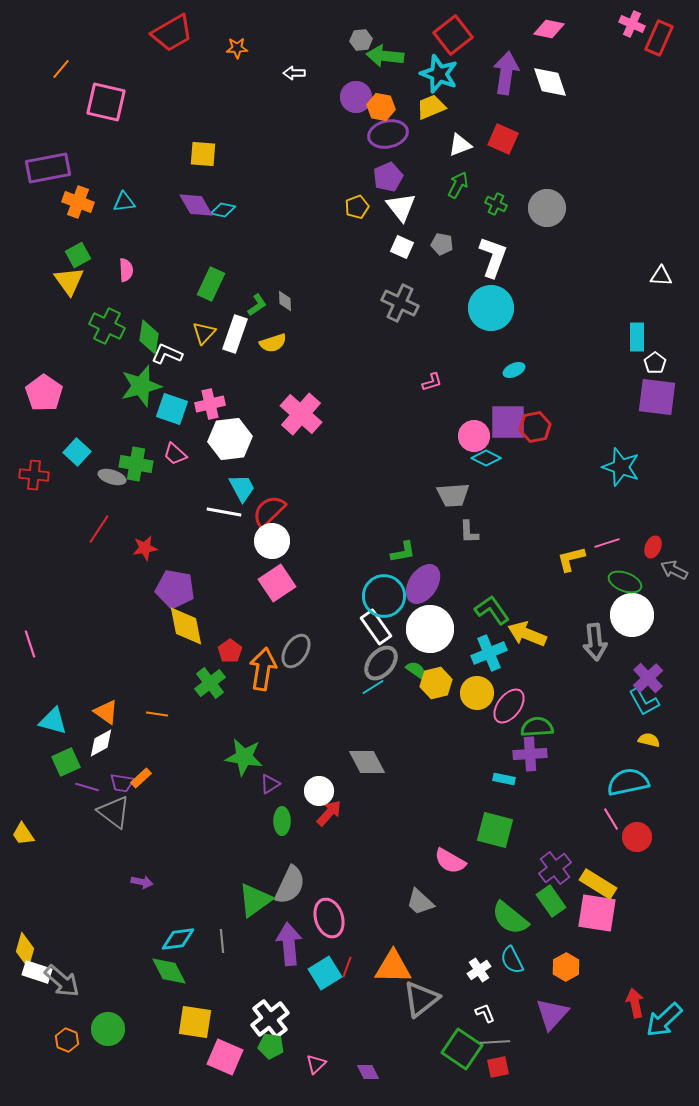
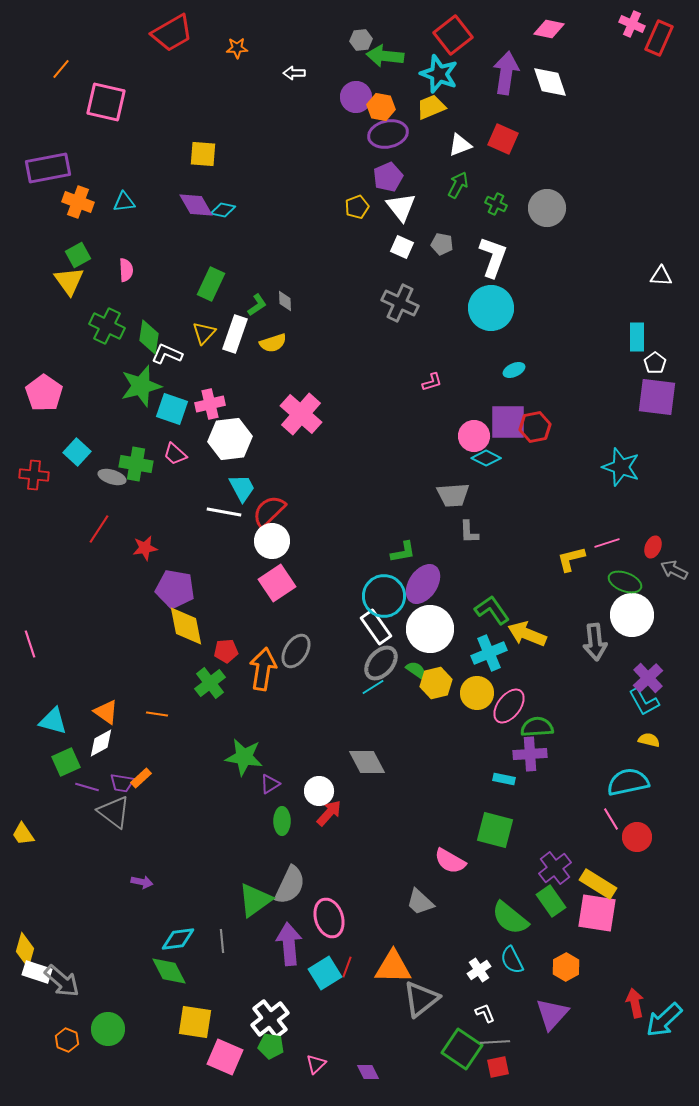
red pentagon at (230, 651): moved 4 px left; rotated 30 degrees clockwise
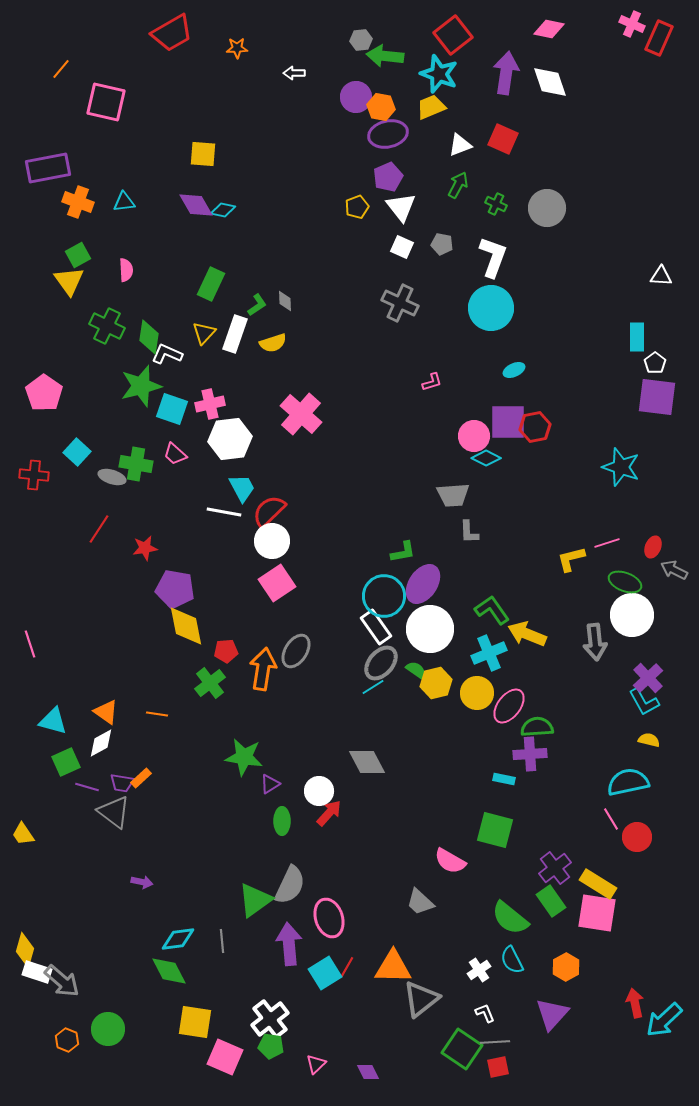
red line at (347, 967): rotated 10 degrees clockwise
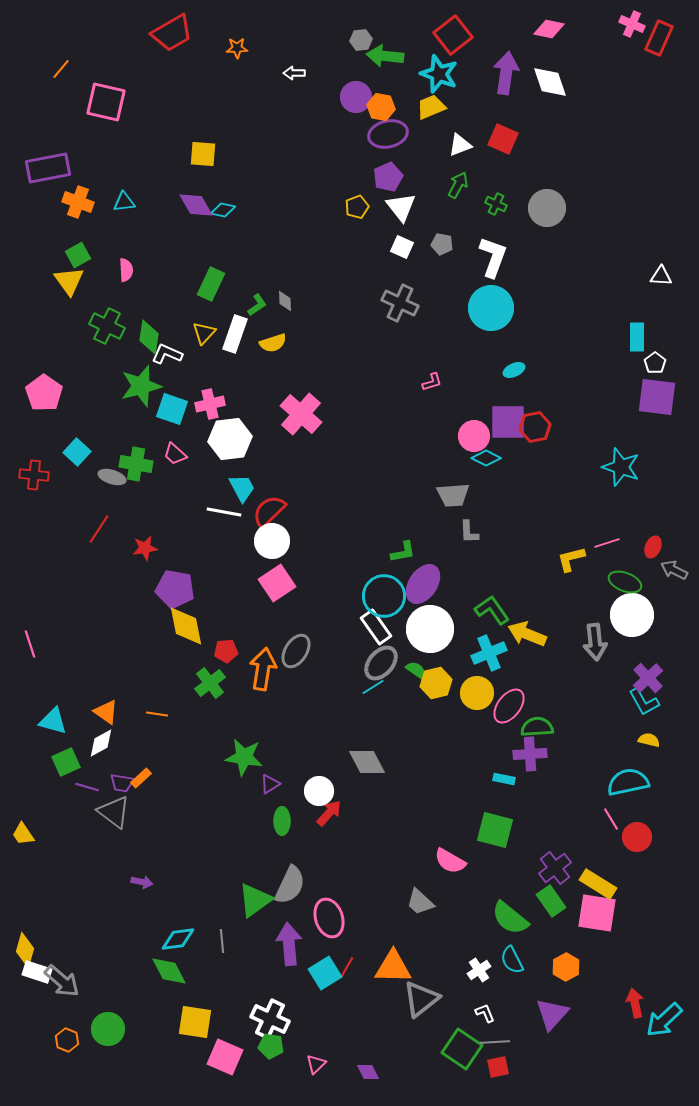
white cross at (270, 1019): rotated 27 degrees counterclockwise
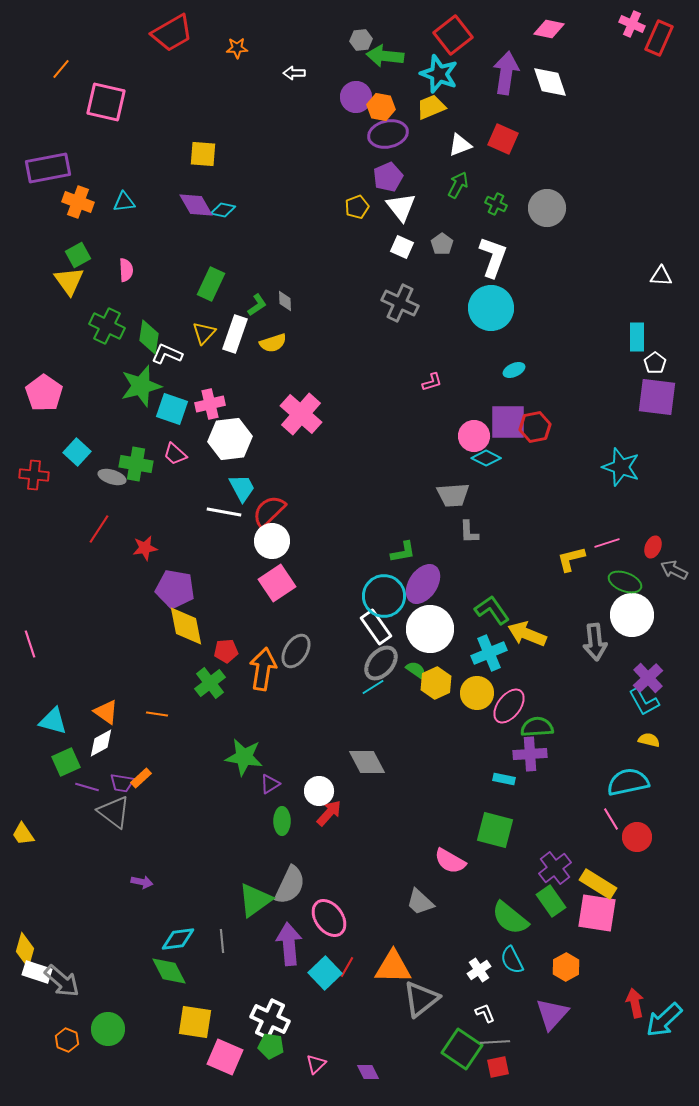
gray pentagon at (442, 244): rotated 25 degrees clockwise
yellow hexagon at (436, 683): rotated 12 degrees counterclockwise
pink ellipse at (329, 918): rotated 18 degrees counterclockwise
cyan square at (325, 973): rotated 12 degrees counterclockwise
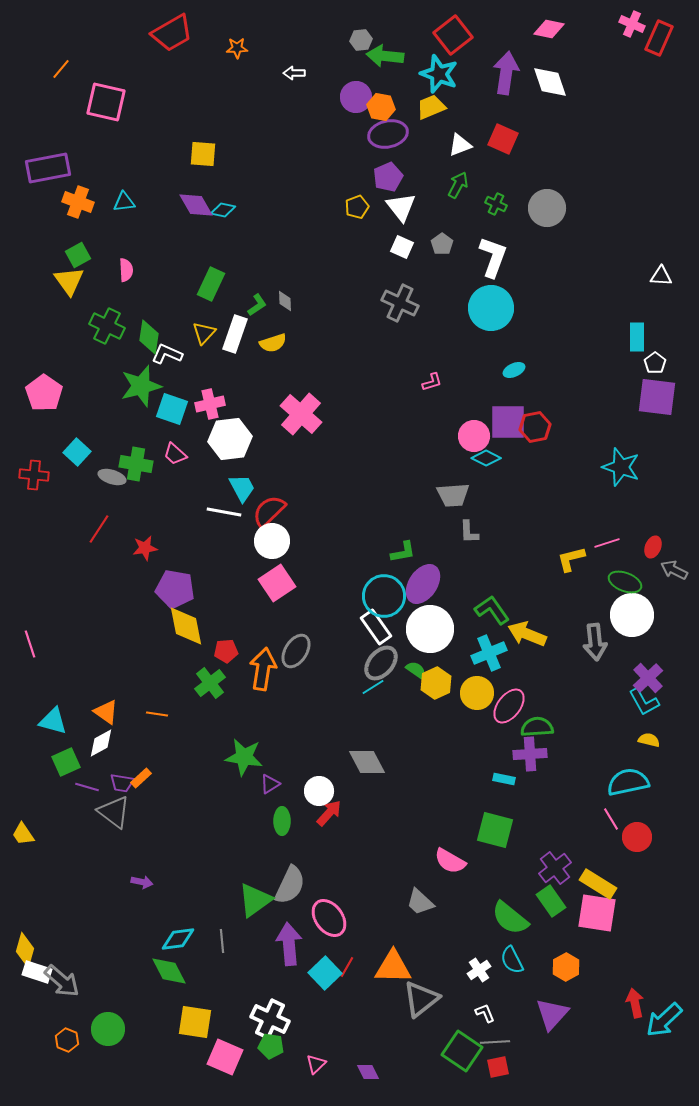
green square at (462, 1049): moved 2 px down
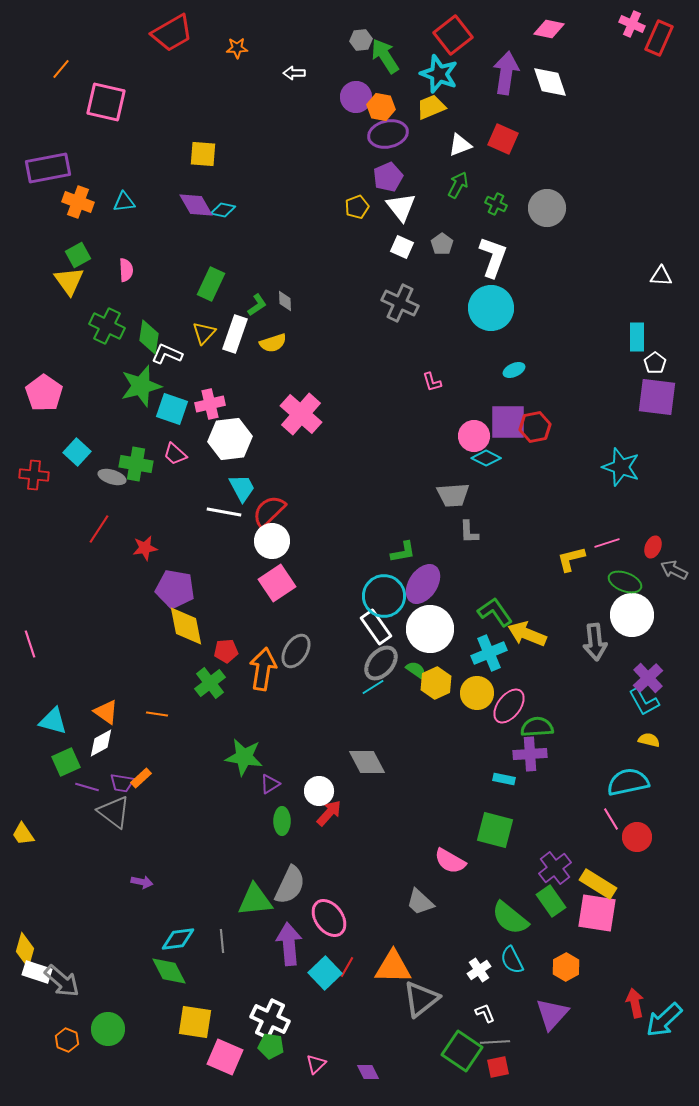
green arrow at (385, 56): rotated 51 degrees clockwise
pink L-shape at (432, 382): rotated 90 degrees clockwise
green L-shape at (492, 610): moved 3 px right, 2 px down
green triangle at (255, 900): rotated 30 degrees clockwise
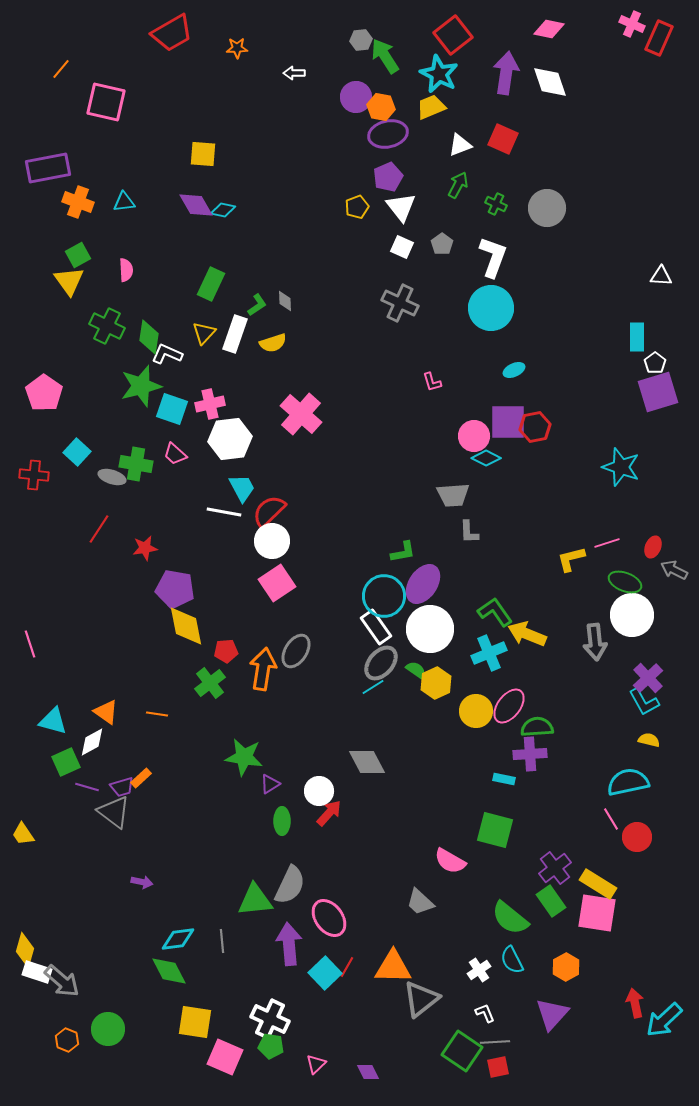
cyan star at (439, 74): rotated 6 degrees clockwise
purple square at (657, 397): moved 1 px right, 5 px up; rotated 24 degrees counterclockwise
yellow circle at (477, 693): moved 1 px left, 18 px down
white diamond at (101, 743): moved 9 px left, 1 px up
purple trapezoid at (122, 783): moved 4 px down; rotated 25 degrees counterclockwise
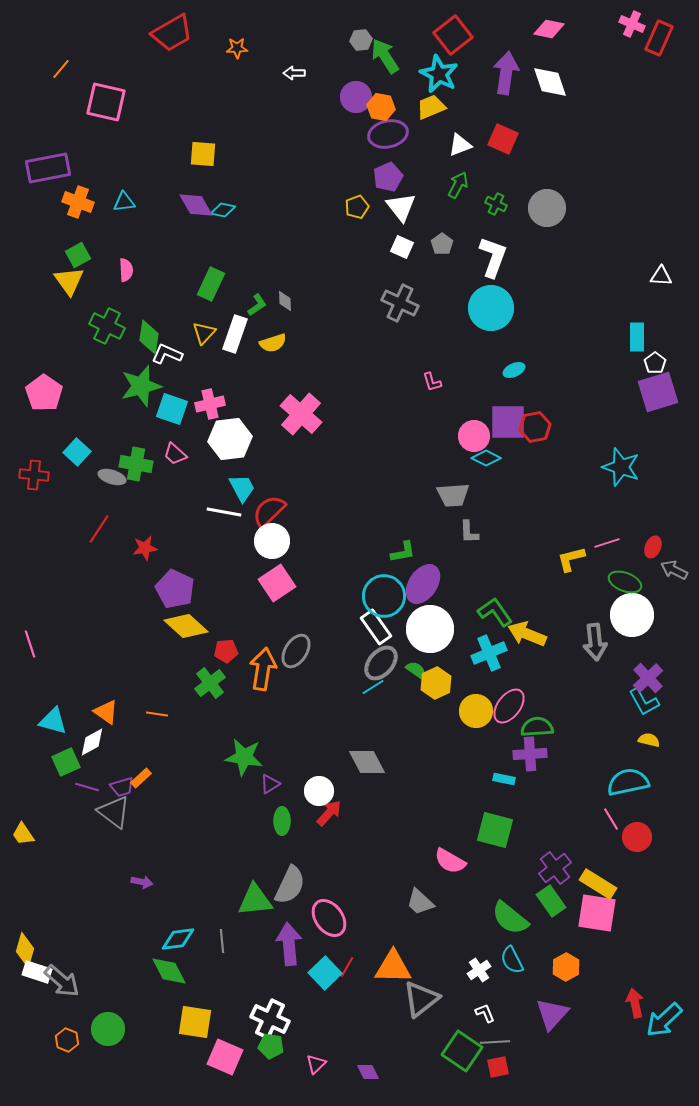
purple pentagon at (175, 589): rotated 15 degrees clockwise
yellow diamond at (186, 626): rotated 36 degrees counterclockwise
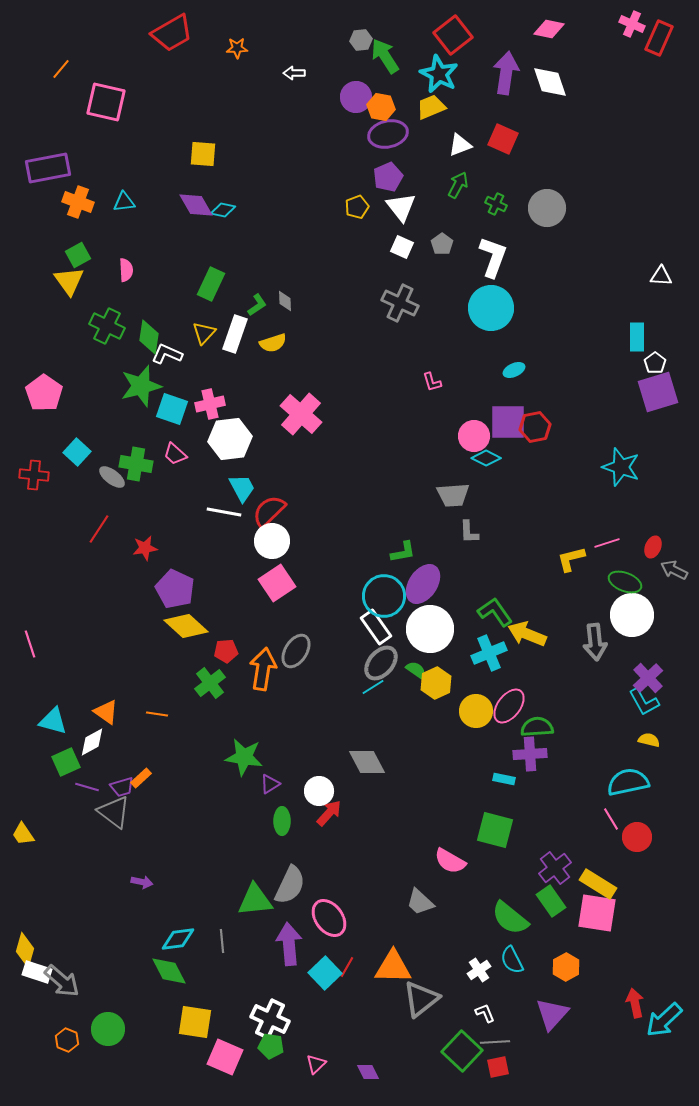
gray ellipse at (112, 477): rotated 20 degrees clockwise
green square at (462, 1051): rotated 9 degrees clockwise
